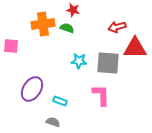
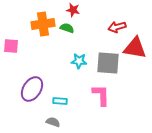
red triangle: rotated 10 degrees clockwise
cyan rectangle: rotated 16 degrees counterclockwise
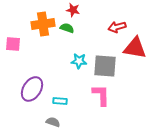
pink square: moved 2 px right, 2 px up
gray square: moved 3 px left, 3 px down
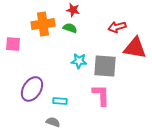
green semicircle: moved 3 px right
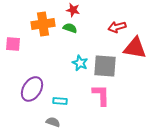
cyan star: moved 1 px right, 2 px down; rotated 21 degrees clockwise
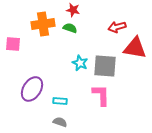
gray semicircle: moved 7 px right
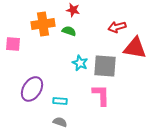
green semicircle: moved 1 px left, 3 px down
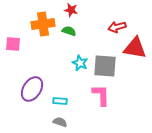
red star: moved 2 px left
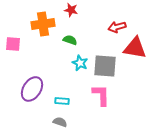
green semicircle: moved 1 px right, 9 px down
cyan rectangle: moved 2 px right
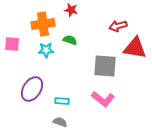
red arrow: moved 1 px right, 1 px up
pink square: moved 1 px left
cyan star: moved 34 px left, 13 px up; rotated 28 degrees counterclockwise
pink L-shape: moved 2 px right, 4 px down; rotated 130 degrees clockwise
